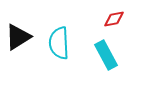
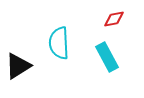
black triangle: moved 29 px down
cyan rectangle: moved 1 px right, 2 px down
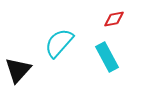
cyan semicircle: rotated 44 degrees clockwise
black triangle: moved 4 px down; rotated 16 degrees counterclockwise
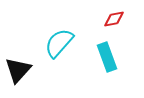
cyan rectangle: rotated 8 degrees clockwise
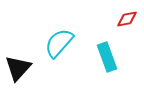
red diamond: moved 13 px right
black triangle: moved 2 px up
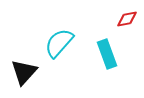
cyan rectangle: moved 3 px up
black triangle: moved 6 px right, 4 px down
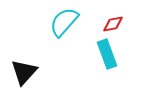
red diamond: moved 14 px left, 5 px down
cyan semicircle: moved 5 px right, 21 px up
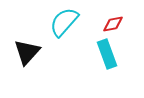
black triangle: moved 3 px right, 20 px up
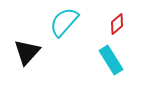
red diamond: moved 4 px right; rotated 30 degrees counterclockwise
cyan rectangle: moved 4 px right, 6 px down; rotated 12 degrees counterclockwise
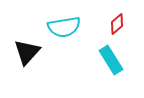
cyan semicircle: moved 5 px down; rotated 140 degrees counterclockwise
